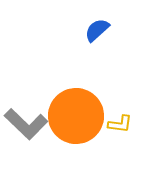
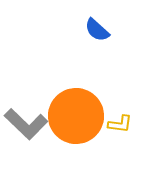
blue semicircle: rotated 96 degrees counterclockwise
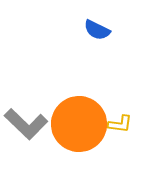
blue semicircle: rotated 16 degrees counterclockwise
orange circle: moved 3 px right, 8 px down
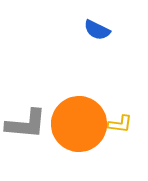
gray L-shape: rotated 39 degrees counterclockwise
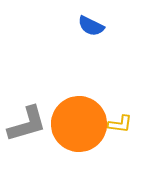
blue semicircle: moved 6 px left, 4 px up
gray L-shape: moved 1 px right; rotated 21 degrees counterclockwise
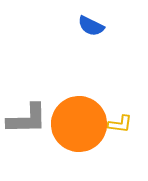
gray L-shape: moved 5 px up; rotated 15 degrees clockwise
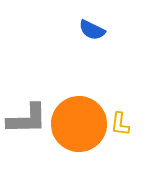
blue semicircle: moved 1 px right, 4 px down
yellow L-shape: rotated 90 degrees clockwise
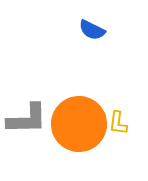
yellow L-shape: moved 2 px left, 1 px up
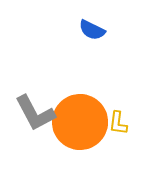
gray L-shape: moved 8 px right, 6 px up; rotated 63 degrees clockwise
orange circle: moved 1 px right, 2 px up
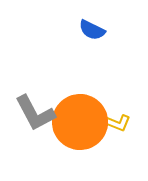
yellow L-shape: rotated 75 degrees counterclockwise
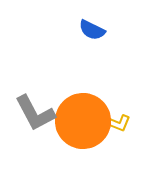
orange circle: moved 3 px right, 1 px up
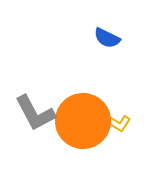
blue semicircle: moved 15 px right, 8 px down
yellow L-shape: rotated 10 degrees clockwise
